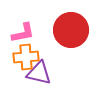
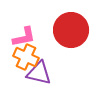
pink L-shape: moved 1 px right, 4 px down
orange cross: rotated 30 degrees clockwise
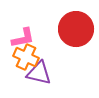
red circle: moved 5 px right, 1 px up
pink L-shape: moved 1 px left, 1 px down
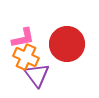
red circle: moved 9 px left, 15 px down
purple triangle: moved 2 px left, 2 px down; rotated 40 degrees clockwise
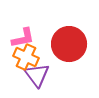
red circle: moved 2 px right
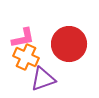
purple triangle: moved 6 px right, 4 px down; rotated 48 degrees clockwise
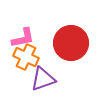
red circle: moved 2 px right, 1 px up
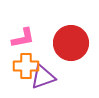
orange cross: moved 9 px down; rotated 25 degrees counterclockwise
purple triangle: moved 2 px up
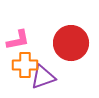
pink L-shape: moved 5 px left, 2 px down
orange cross: moved 1 px left, 1 px up
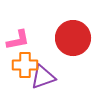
red circle: moved 2 px right, 5 px up
